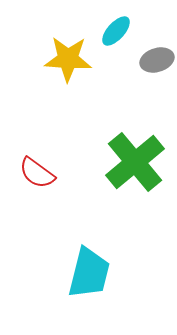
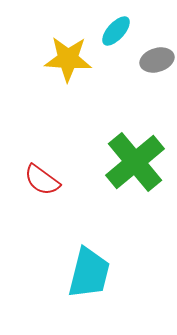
red semicircle: moved 5 px right, 7 px down
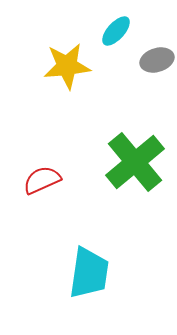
yellow star: moved 1 px left, 7 px down; rotated 9 degrees counterclockwise
red semicircle: rotated 120 degrees clockwise
cyan trapezoid: rotated 6 degrees counterclockwise
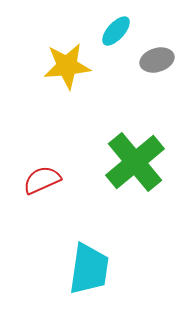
cyan trapezoid: moved 4 px up
